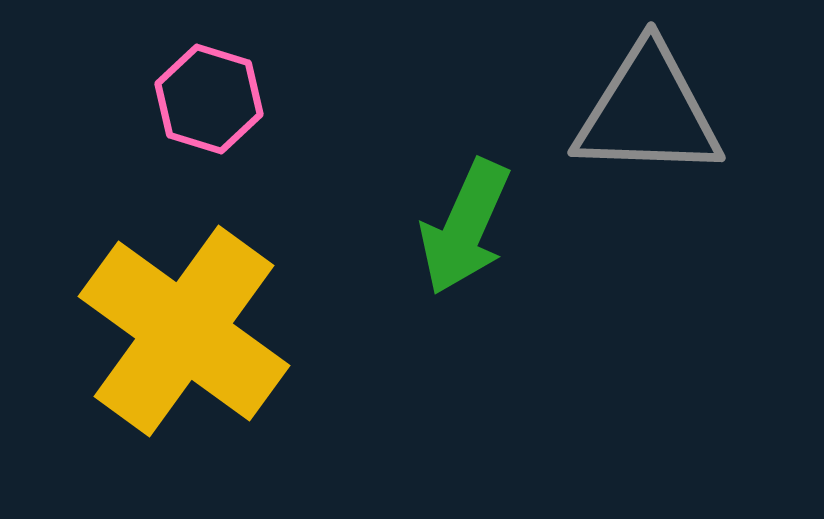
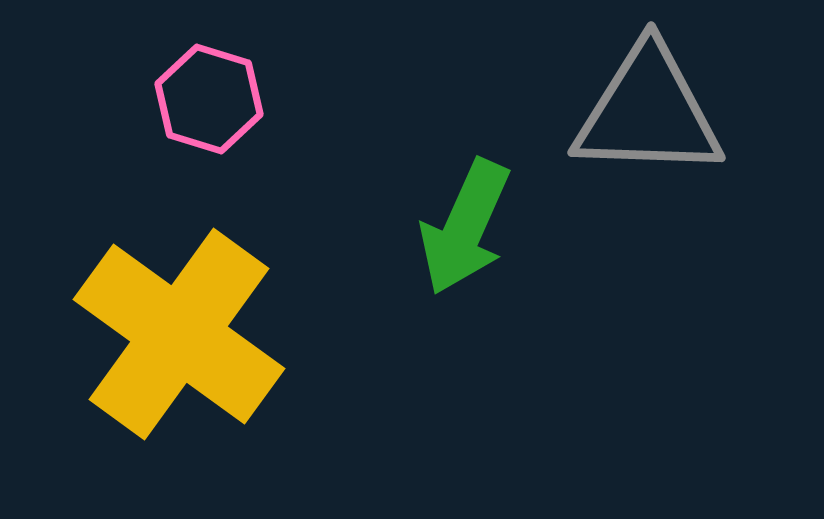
yellow cross: moved 5 px left, 3 px down
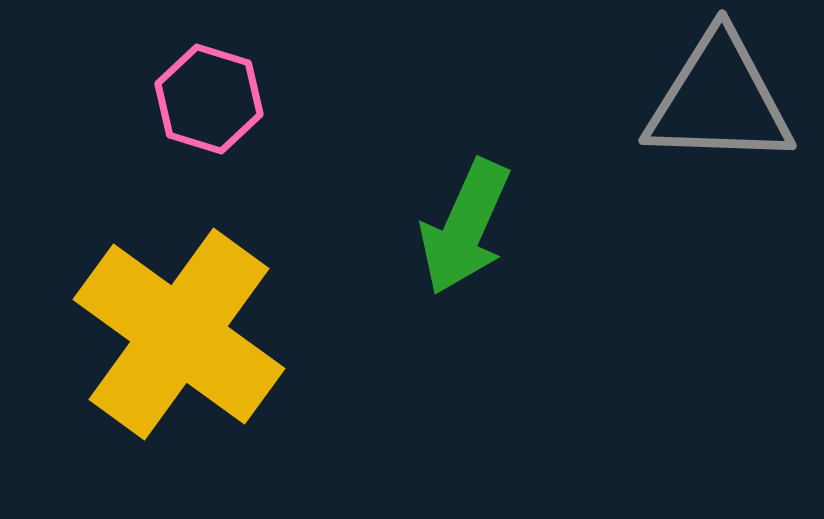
gray triangle: moved 71 px right, 12 px up
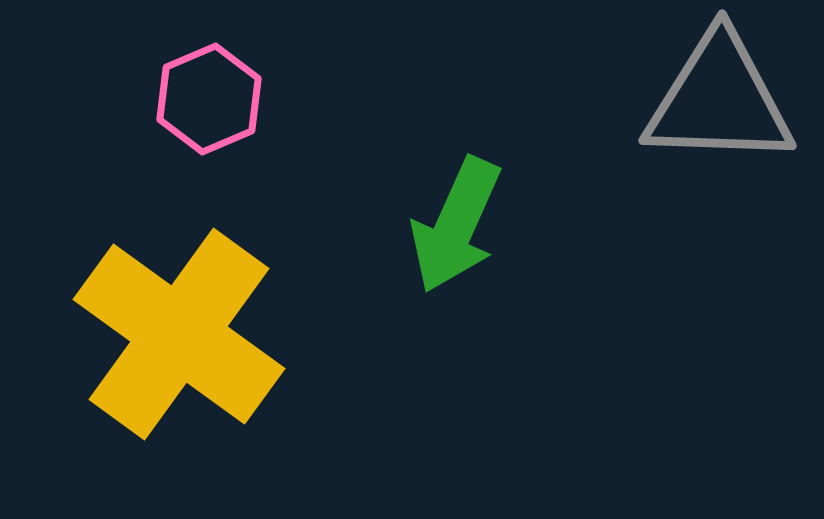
pink hexagon: rotated 20 degrees clockwise
green arrow: moved 9 px left, 2 px up
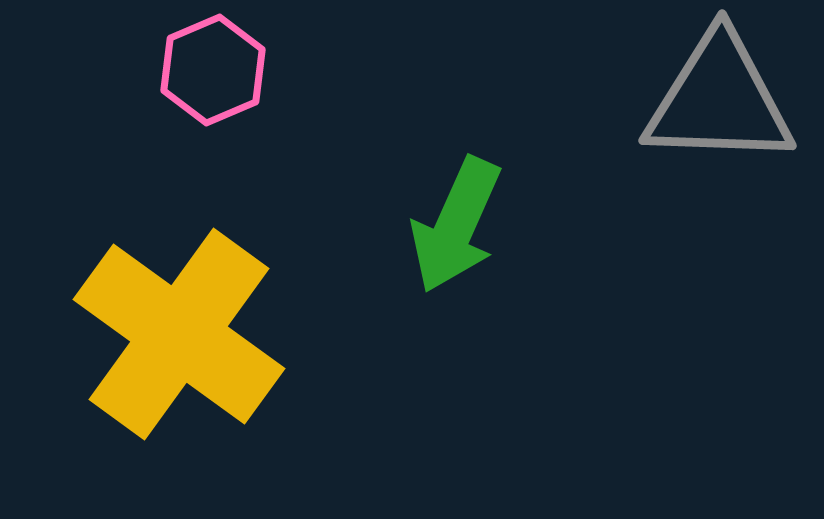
pink hexagon: moved 4 px right, 29 px up
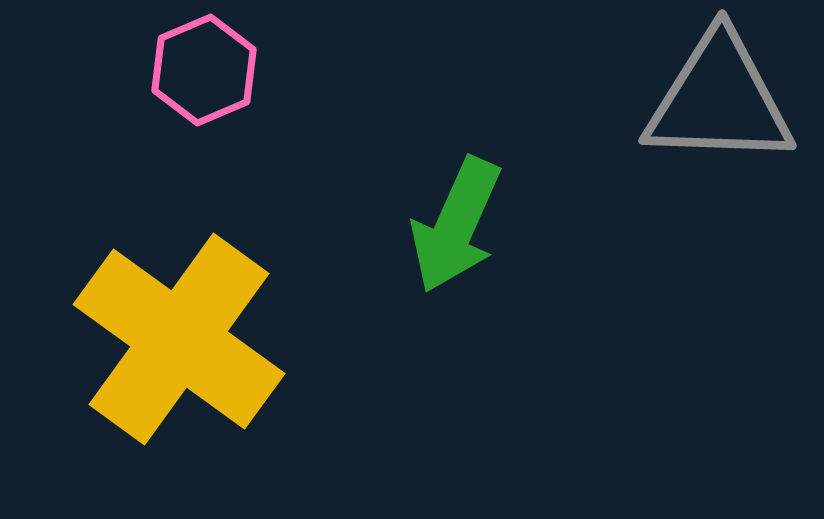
pink hexagon: moved 9 px left
yellow cross: moved 5 px down
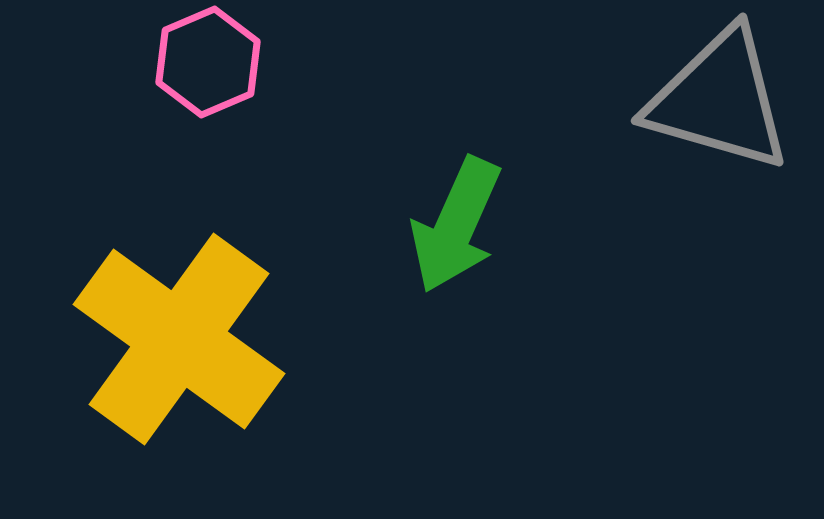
pink hexagon: moved 4 px right, 8 px up
gray triangle: rotated 14 degrees clockwise
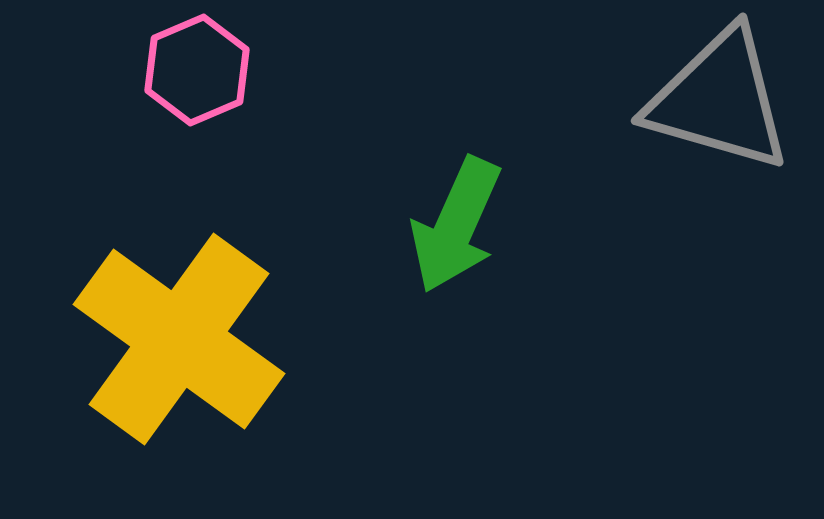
pink hexagon: moved 11 px left, 8 px down
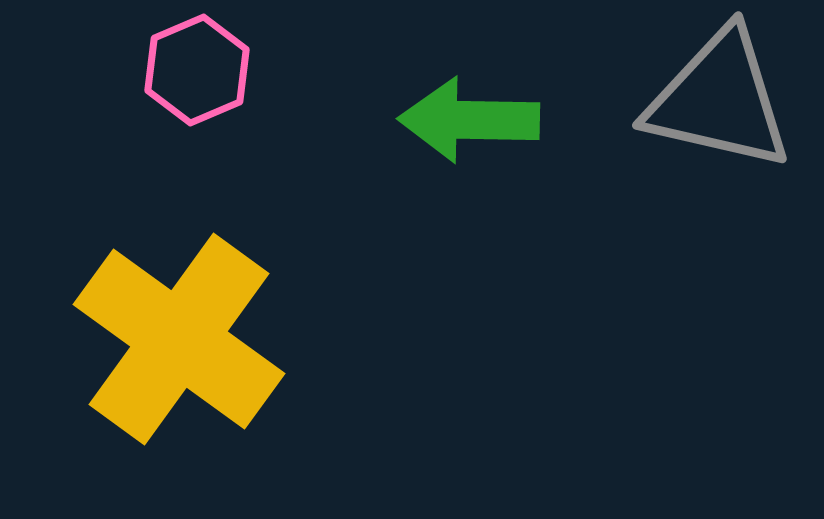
gray triangle: rotated 3 degrees counterclockwise
green arrow: moved 13 px right, 105 px up; rotated 67 degrees clockwise
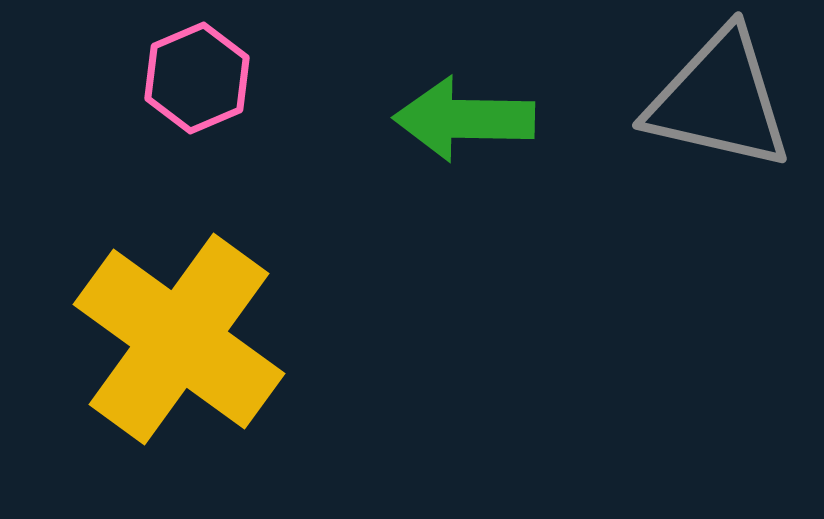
pink hexagon: moved 8 px down
green arrow: moved 5 px left, 1 px up
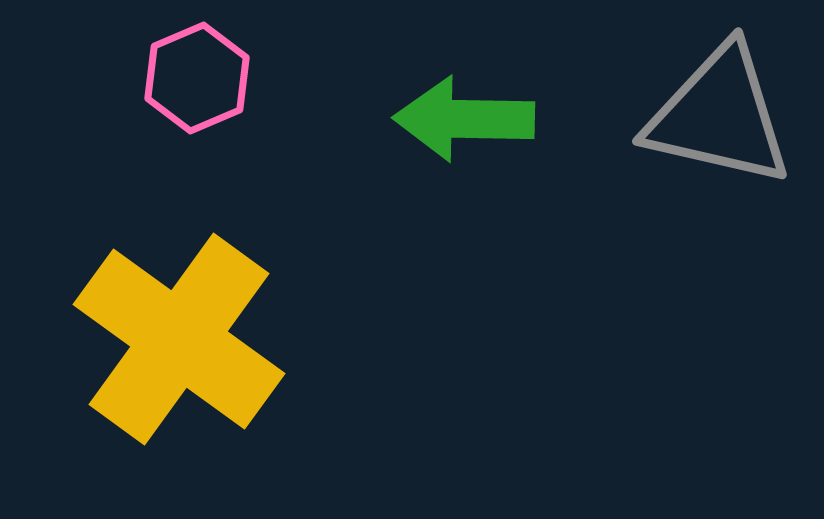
gray triangle: moved 16 px down
